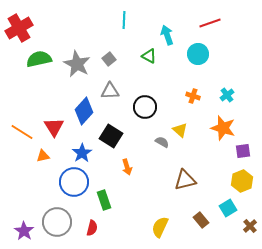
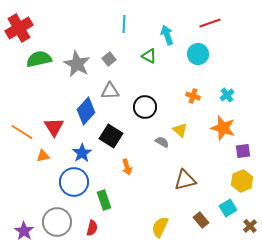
cyan line: moved 4 px down
blue diamond: moved 2 px right
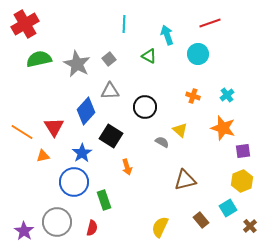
red cross: moved 6 px right, 4 px up
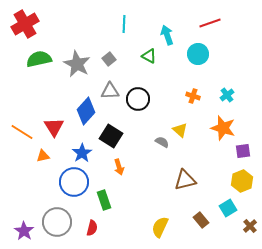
black circle: moved 7 px left, 8 px up
orange arrow: moved 8 px left
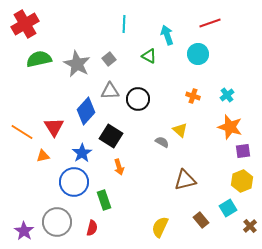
orange star: moved 7 px right, 1 px up
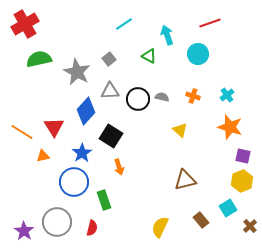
cyan line: rotated 54 degrees clockwise
gray star: moved 8 px down
gray semicircle: moved 45 px up; rotated 16 degrees counterclockwise
purple square: moved 5 px down; rotated 21 degrees clockwise
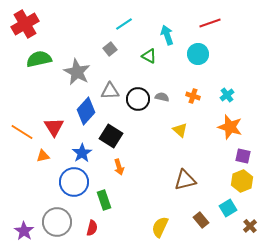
gray square: moved 1 px right, 10 px up
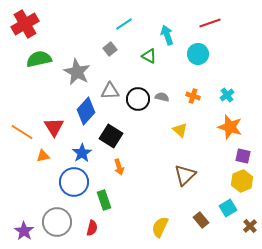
brown triangle: moved 5 px up; rotated 30 degrees counterclockwise
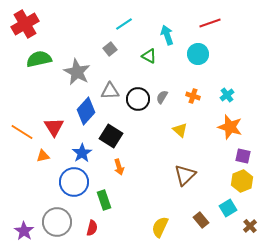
gray semicircle: rotated 72 degrees counterclockwise
